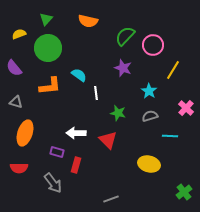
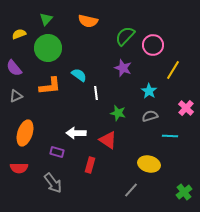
gray triangle: moved 6 px up; rotated 40 degrees counterclockwise
red triangle: rotated 12 degrees counterclockwise
red rectangle: moved 14 px right
gray line: moved 20 px right, 9 px up; rotated 28 degrees counterclockwise
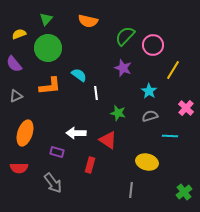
purple semicircle: moved 4 px up
yellow ellipse: moved 2 px left, 2 px up
gray line: rotated 35 degrees counterclockwise
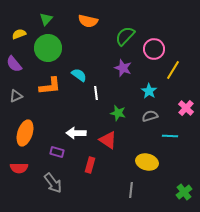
pink circle: moved 1 px right, 4 px down
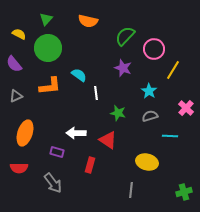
yellow semicircle: rotated 48 degrees clockwise
green cross: rotated 21 degrees clockwise
